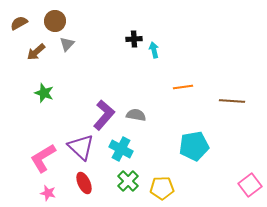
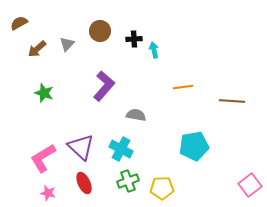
brown circle: moved 45 px right, 10 px down
brown arrow: moved 1 px right, 3 px up
purple L-shape: moved 29 px up
green cross: rotated 25 degrees clockwise
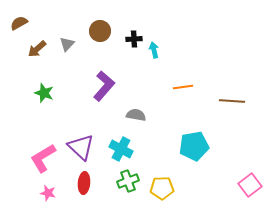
red ellipse: rotated 30 degrees clockwise
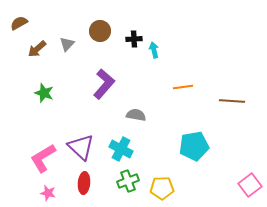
purple L-shape: moved 2 px up
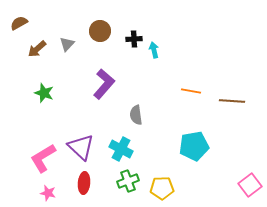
orange line: moved 8 px right, 4 px down; rotated 18 degrees clockwise
gray semicircle: rotated 108 degrees counterclockwise
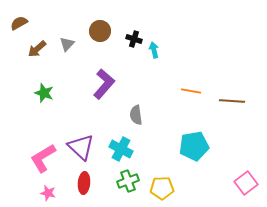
black cross: rotated 21 degrees clockwise
pink square: moved 4 px left, 2 px up
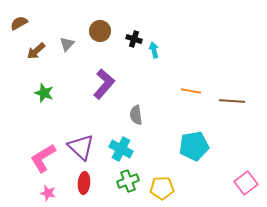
brown arrow: moved 1 px left, 2 px down
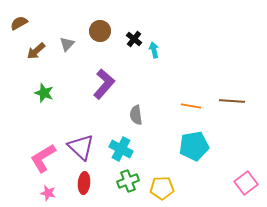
black cross: rotated 21 degrees clockwise
orange line: moved 15 px down
